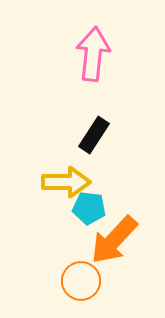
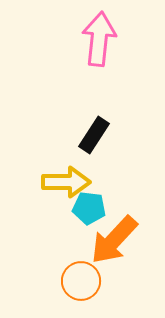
pink arrow: moved 6 px right, 15 px up
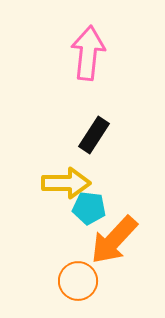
pink arrow: moved 11 px left, 14 px down
yellow arrow: moved 1 px down
orange circle: moved 3 px left
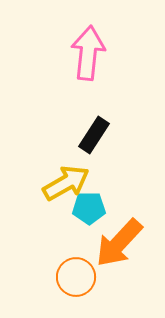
yellow arrow: rotated 30 degrees counterclockwise
cyan pentagon: rotated 8 degrees counterclockwise
orange arrow: moved 5 px right, 3 px down
orange circle: moved 2 px left, 4 px up
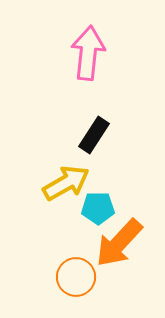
cyan pentagon: moved 9 px right
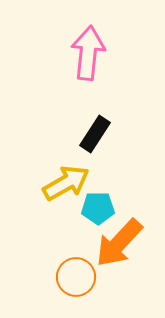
black rectangle: moved 1 px right, 1 px up
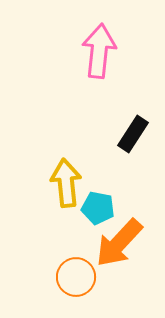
pink arrow: moved 11 px right, 2 px up
black rectangle: moved 38 px right
yellow arrow: rotated 66 degrees counterclockwise
cyan pentagon: rotated 12 degrees clockwise
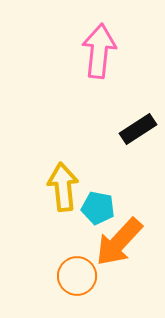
black rectangle: moved 5 px right, 5 px up; rotated 24 degrees clockwise
yellow arrow: moved 3 px left, 4 px down
orange arrow: moved 1 px up
orange circle: moved 1 px right, 1 px up
